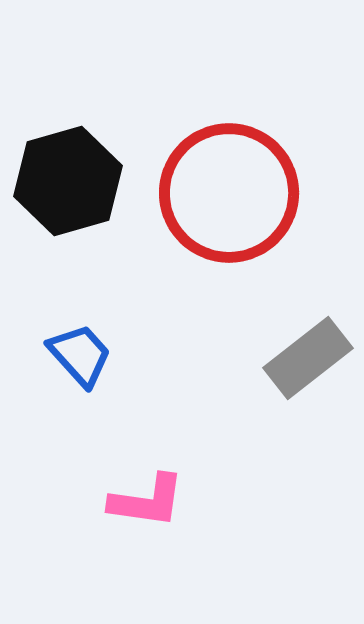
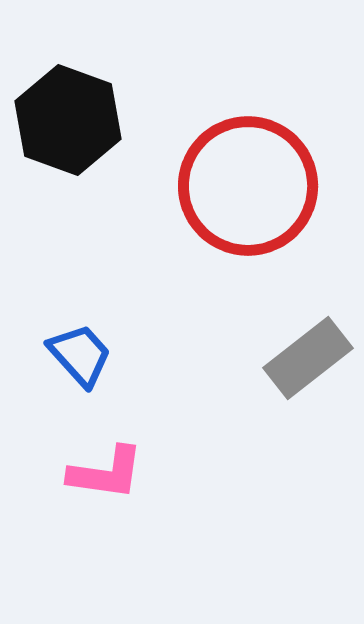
black hexagon: moved 61 px up; rotated 24 degrees counterclockwise
red circle: moved 19 px right, 7 px up
pink L-shape: moved 41 px left, 28 px up
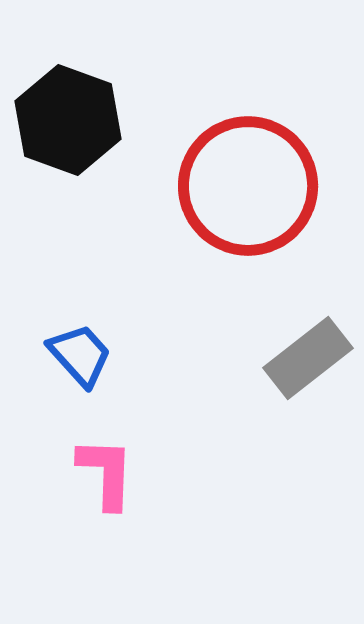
pink L-shape: rotated 96 degrees counterclockwise
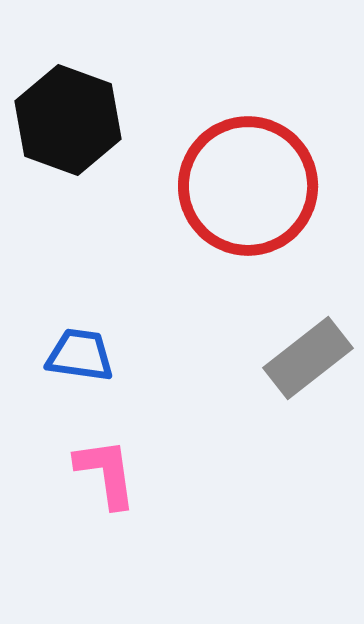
blue trapezoid: rotated 40 degrees counterclockwise
pink L-shape: rotated 10 degrees counterclockwise
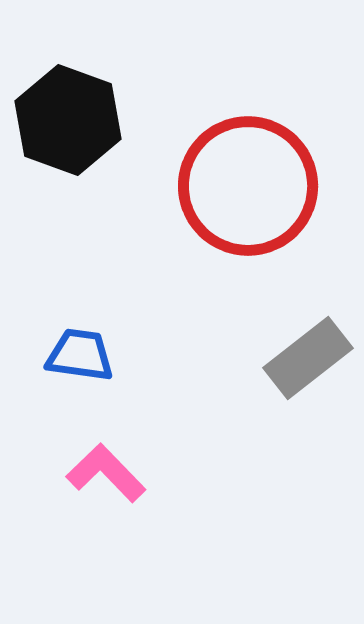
pink L-shape: rotated 36 degrees counterclockwise
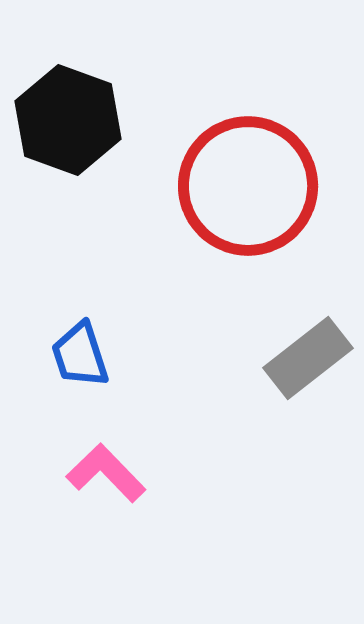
blue trapezoid: rotated 116 degrees counterclockwise
